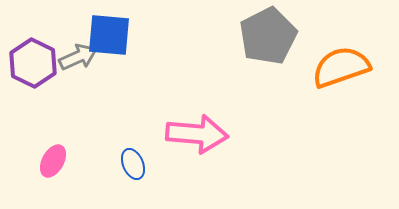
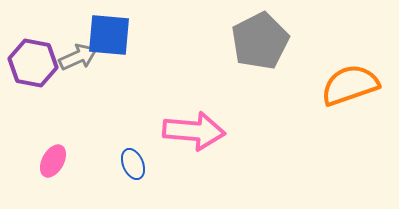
gray pentagon: moved 8 px left, 5 px down
purple hexagon: rotated 15 degrees counterclockwise
orange semicircle: moved 9 px right, 18 px down
pink arrow: moved 3 px left, 3 px up
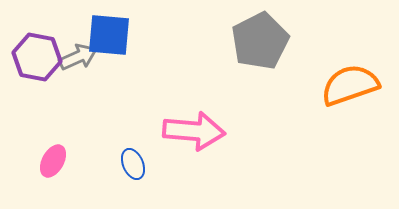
purple hexagon: moved 4 px right, 6 px up
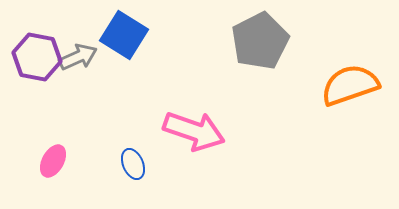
blue square: moved 15 px right; rotated 27 degrees clockwise
pink arrow: rotated 14 degrees clockwise
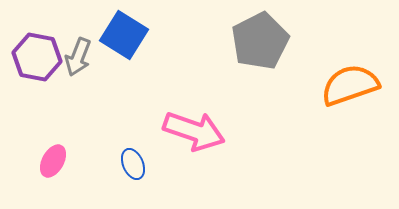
gray arrow: rotated 135 degrees clockwise
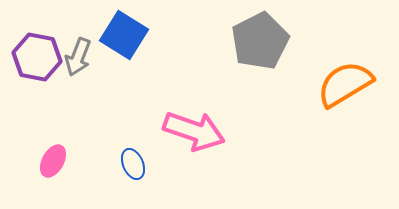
orange semicircle: moved 5 px left, 1 px up; rotated 12 degrees counterclockwise
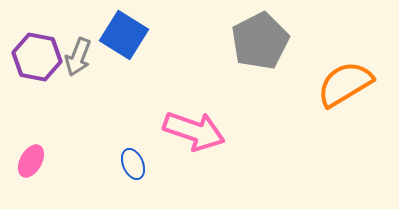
pink ellipse: moved 22 px left
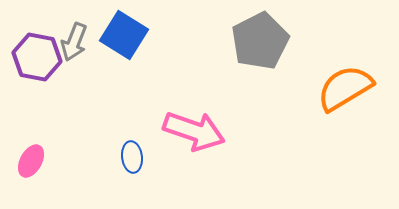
gray arrow: moved 4 px left, 15 px up
orange semicircle: moved 4 px down
blue ellipse: moved 1 px left, 7 px up; rotated 16 degrees clockwise
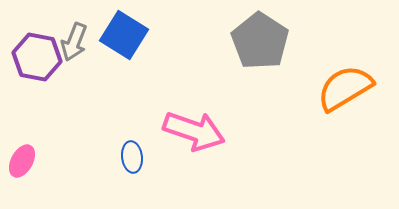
gray pentagon: rotated 12 degrees counterclockwise
pink ellipse: moved 9 px left
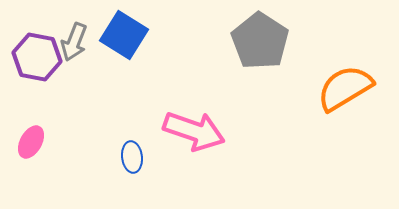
pink ellipse: moved 9 px right, 19 px up
